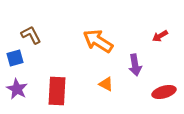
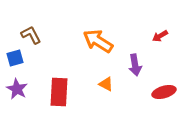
red rectangle: moved 2 px right, 1 px down
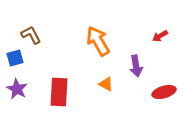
orange arrow: rotated 28 degrees clockwise
purple arrow: moved 1 px right, 1 px down
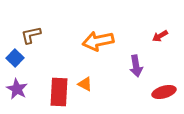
brown L-shape: rotated 75 degrees counterclockwise
orange arrow: rotated 72 degrees counterclockwise
blue square: rotated 30 degrees counterclockwise
orange triangle: moved 21 px left
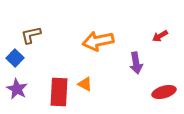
purple arrow: moved 3 px up
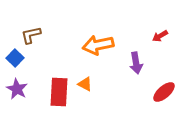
orange arrow: moved 4 px down
red ellipse: rotated 25 degrees counterclockwise
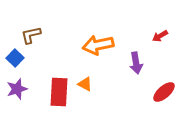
purple star: rotated 25 degrees clockwise
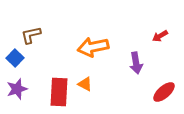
orange arrow: moved 5 px left, 2 px down
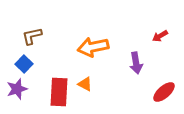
brown L-shape: moved 1 px right, 1 px down
blue square: moved 9 px right, 6 px down
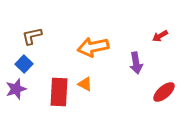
purple star: moved 1 px left
